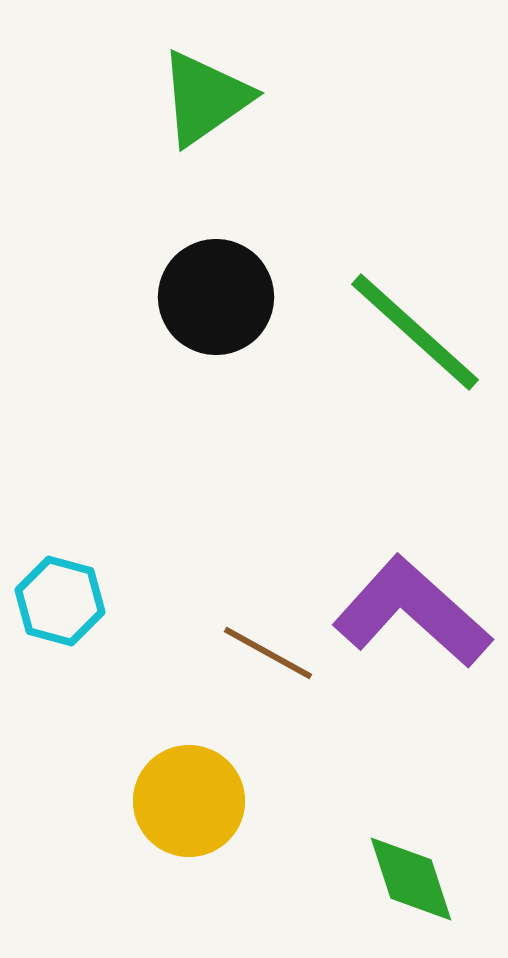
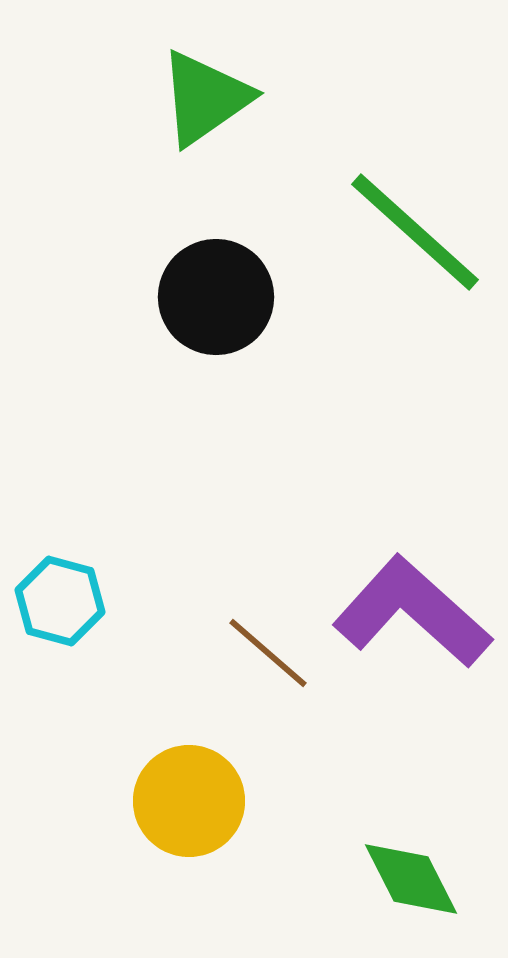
green line: moved 100 px up
brown line: rotated 12 degrees clockwise
green diamond: rotated 9 degrees counterclockwise
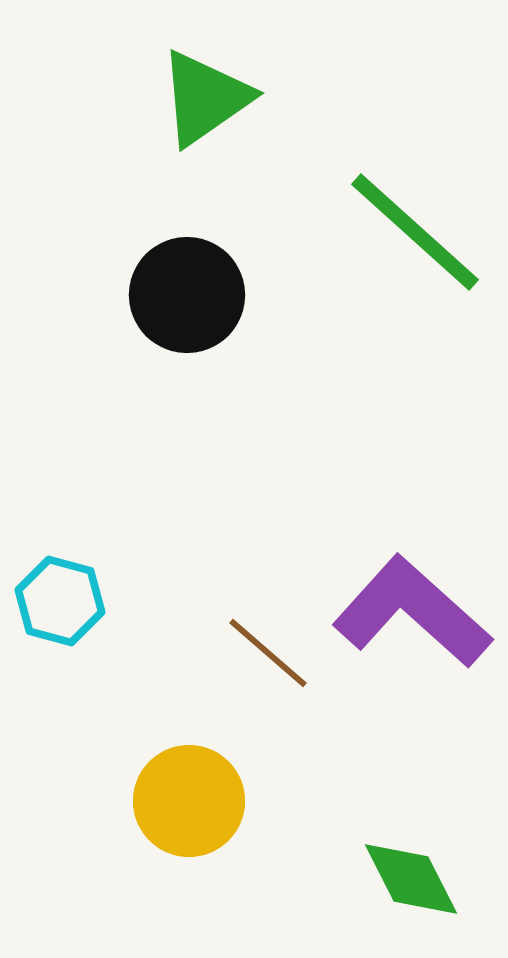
black circle: moved 29 px left, 2 px up
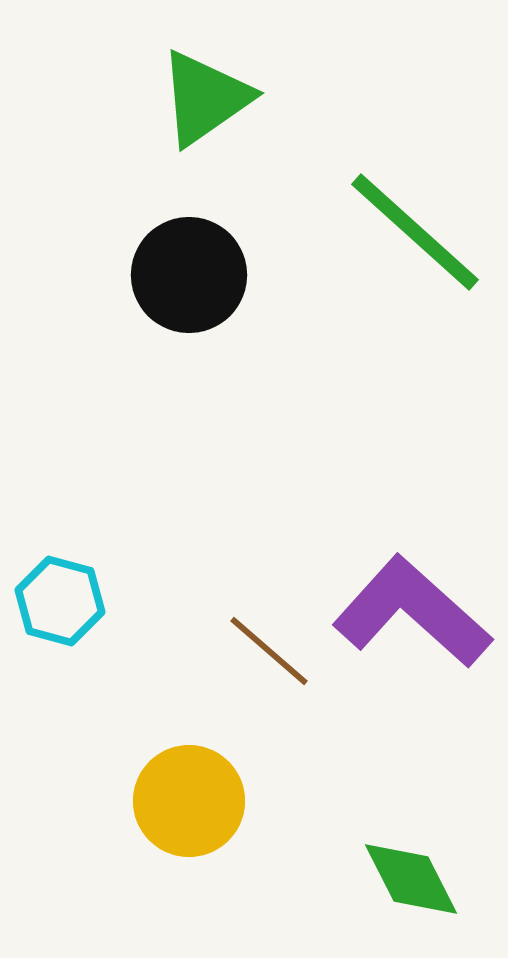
black circle: moved 2 px right, 20 px up
brown line: moved 1 px right, 2 px up
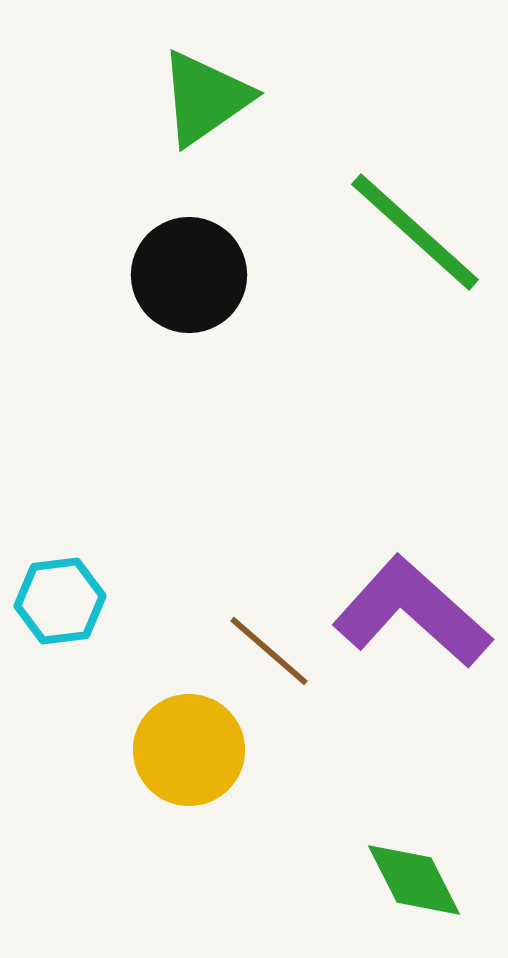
cyan hexagon: rotated 22 degrees counterclockwise
yellow circle: moved 51 px up
green diamond: moved 3 px right, 1 px down
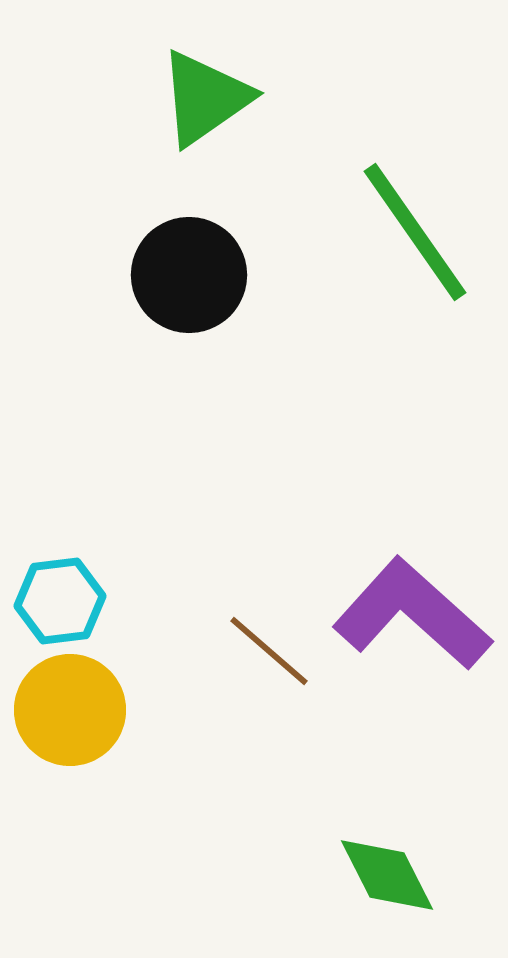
green line: rotated 13 degrees clockwise
purple L-shape: moved 2 px down
yellow circle: moved 119 px left, 40 px up
green diamond: moved 27 px left, 5 px up
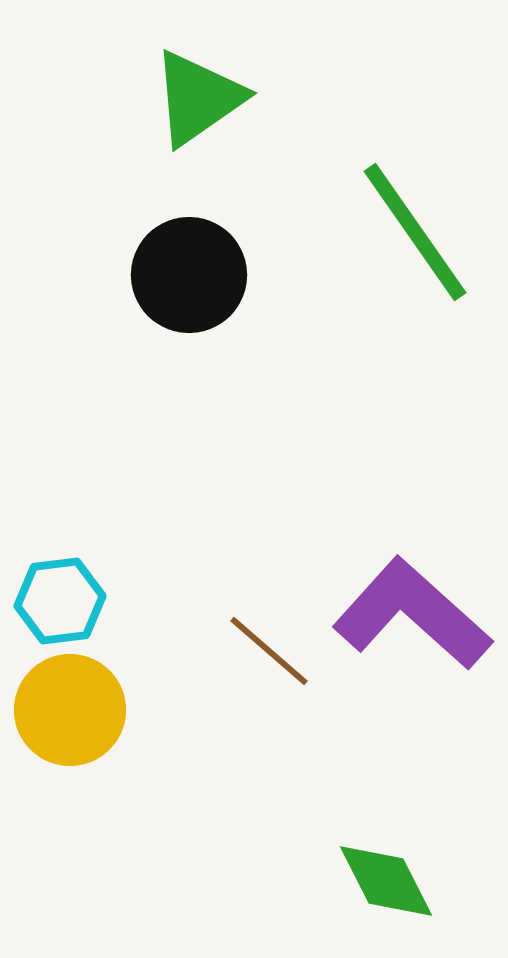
green triangle: moved 7 px left
green diamond: moved 1 px left, 6 px down
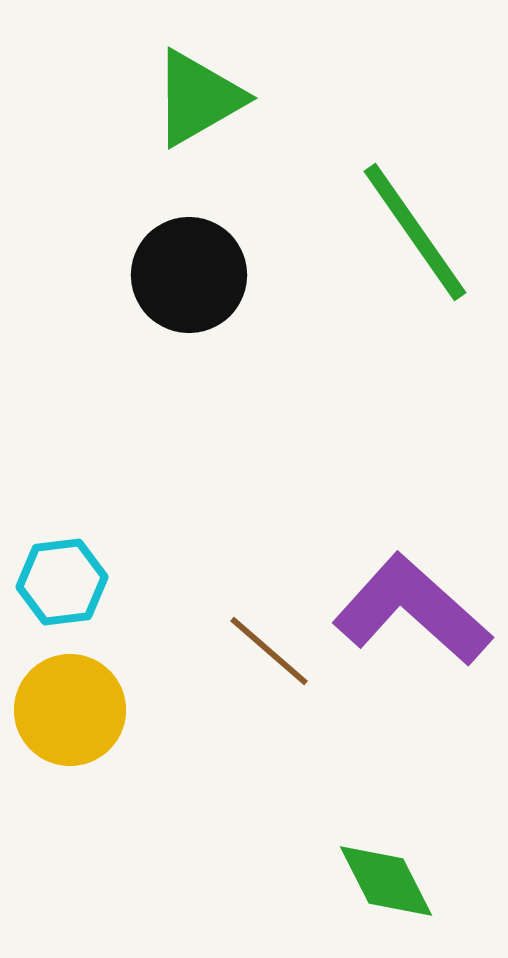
green triangle: rotated 5 degrees clockwise
cyan hexagon: moved 2 px right, 19 px up
purple L-shape: moved 4 px up
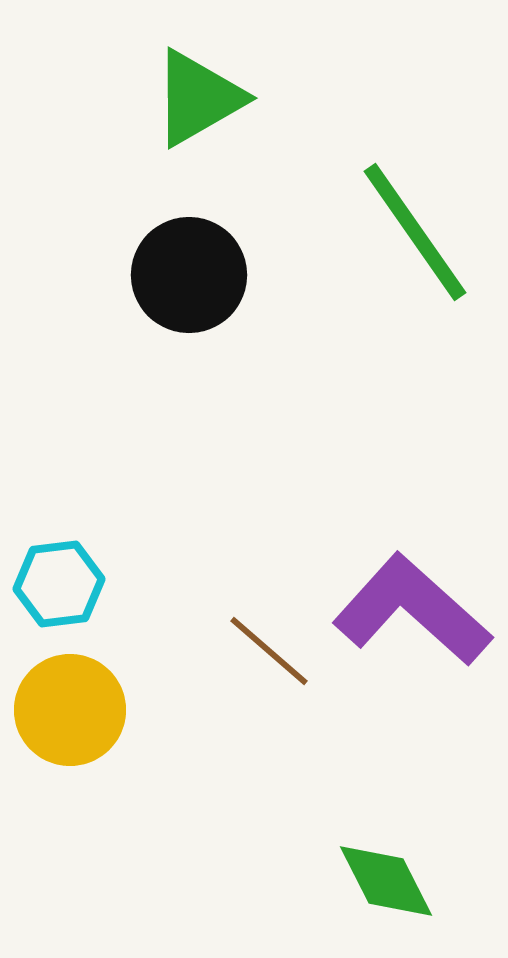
cyan hexagon: moved 3 px left, 2 px down
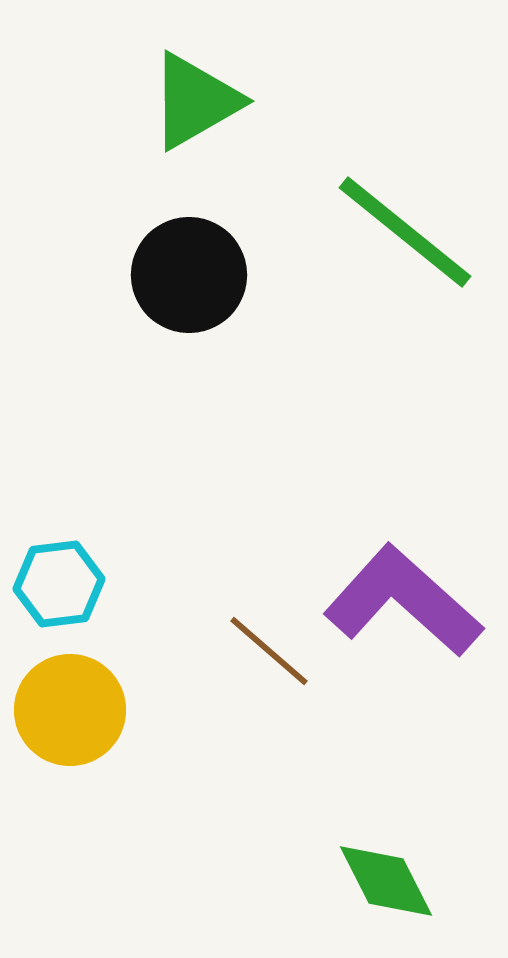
green triangle: moved 3 px left, 3 px down
green line: moved 10 px left; rotated 16 degrees counterclockwise
purple L-shape: moved 9 px left, 9 px up
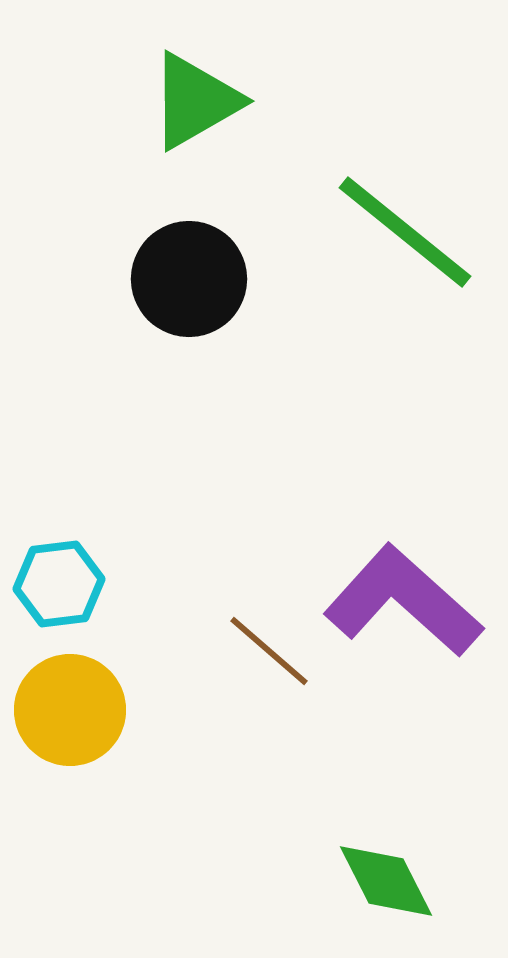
black circle: moved 4 px down
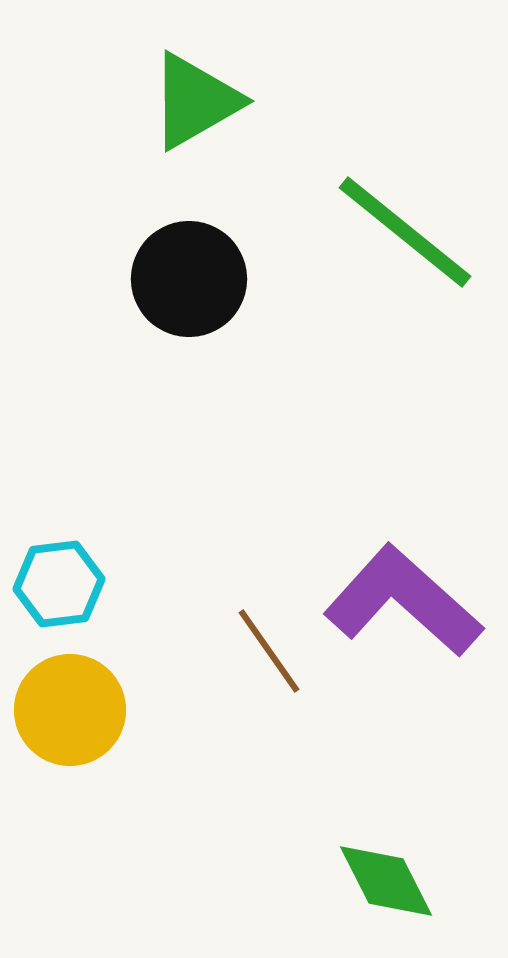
brown line: rotated 14 degrees clockwise
